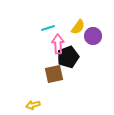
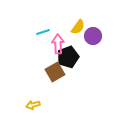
cyan line: moved 5 px left, 4 px down
brown square: moved 1 px right, 2 px up; rotated 18 degrees counterclockwise
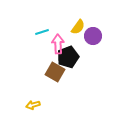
cyan line: moved 1 px left
brown square: rotated 30 degrees counterclockwise
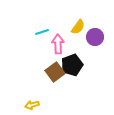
purple circle: moved 2 px right, 1 px down
black pentagon: moved 4 px right, 8 px down
brown square: rotated 24 degrees clockwise
yellow arrow: moved 1 px left
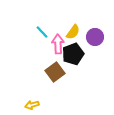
yellow semicircle: moved 5 px left, 5 px down
cyan line: rotated 64 degrees clockwise
black pentagon: moved 1 px right, 11 px up
